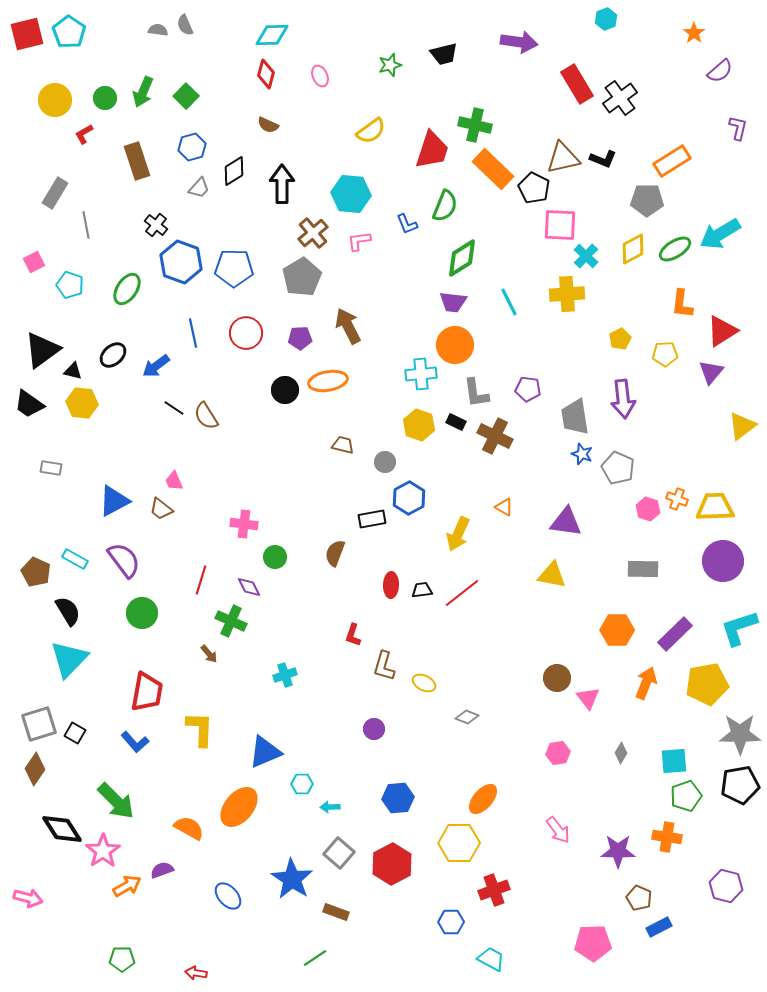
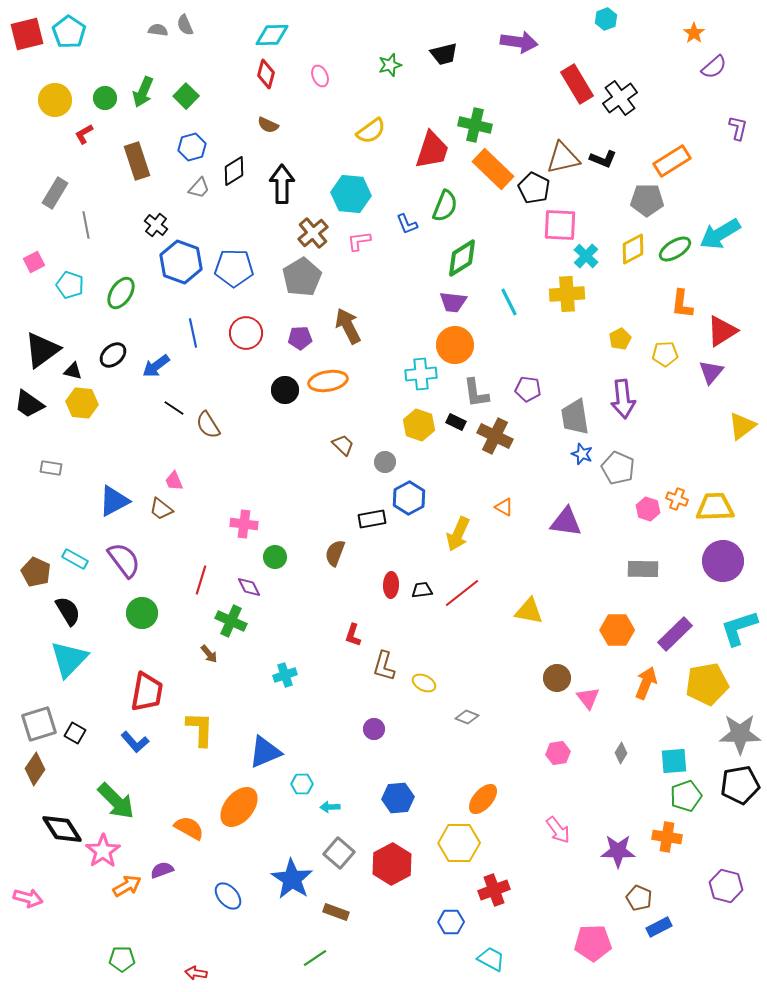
purple semicircle at (720, 71): moved 6 px left, 4 px up
green ellipse at (127, 289): moved 6 px left, 4 px down
brown semicircle at (206, 416): moved 2 px right, 9 px down
brown trapezoid at (343, 445): rotated 30 degrees clockwise
yellow triangle at (552, 575): moved 23 px left, 36 px down
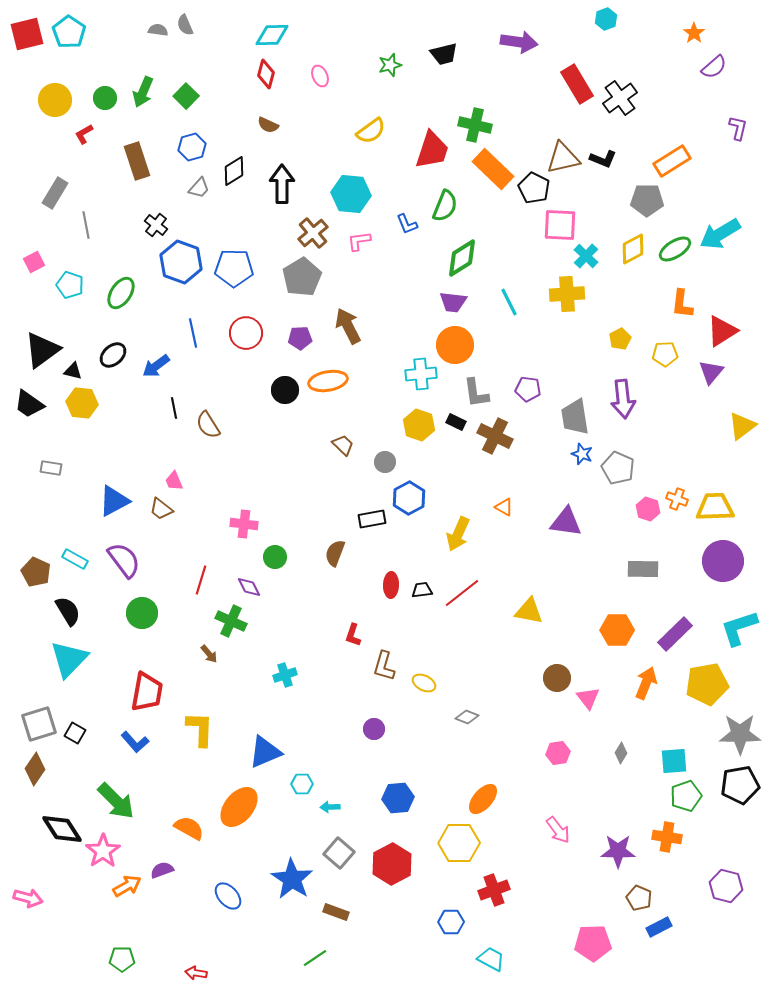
black line at (174, 408): rotated 45 degrees clockwise
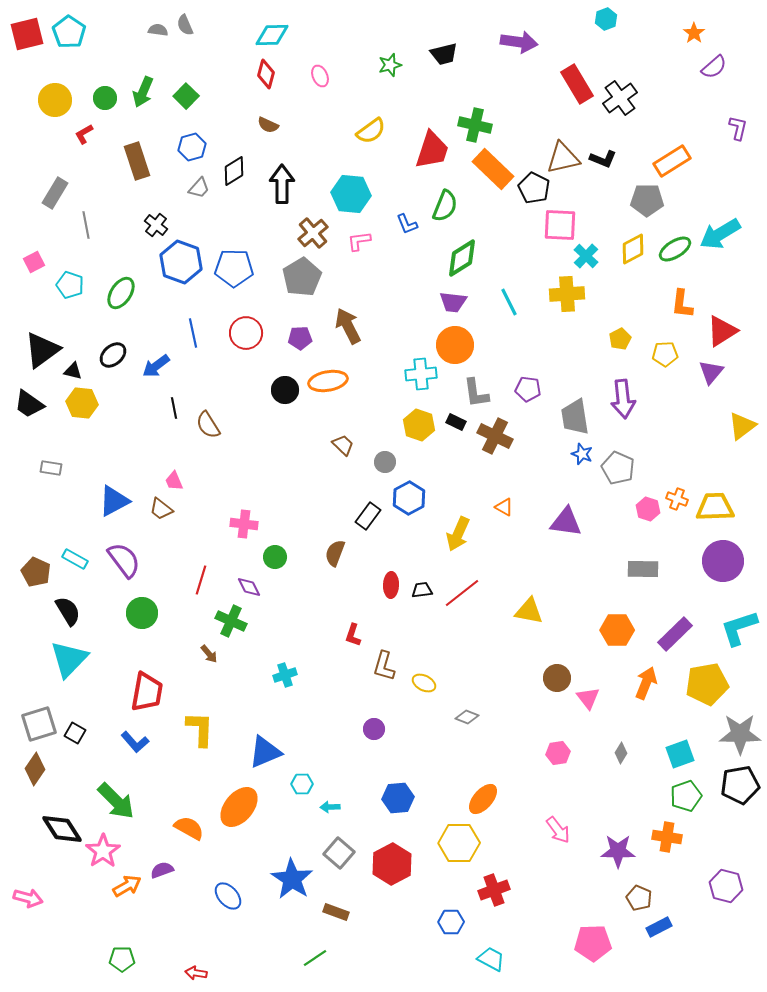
black rectangle at (372, 519): moved 4 px left, 3 px up; rotated 44 degrees counterclockwise
cyan square at (674, 761): moved 6 px right, 7 px up; rotated 16 degrees counterclockwise
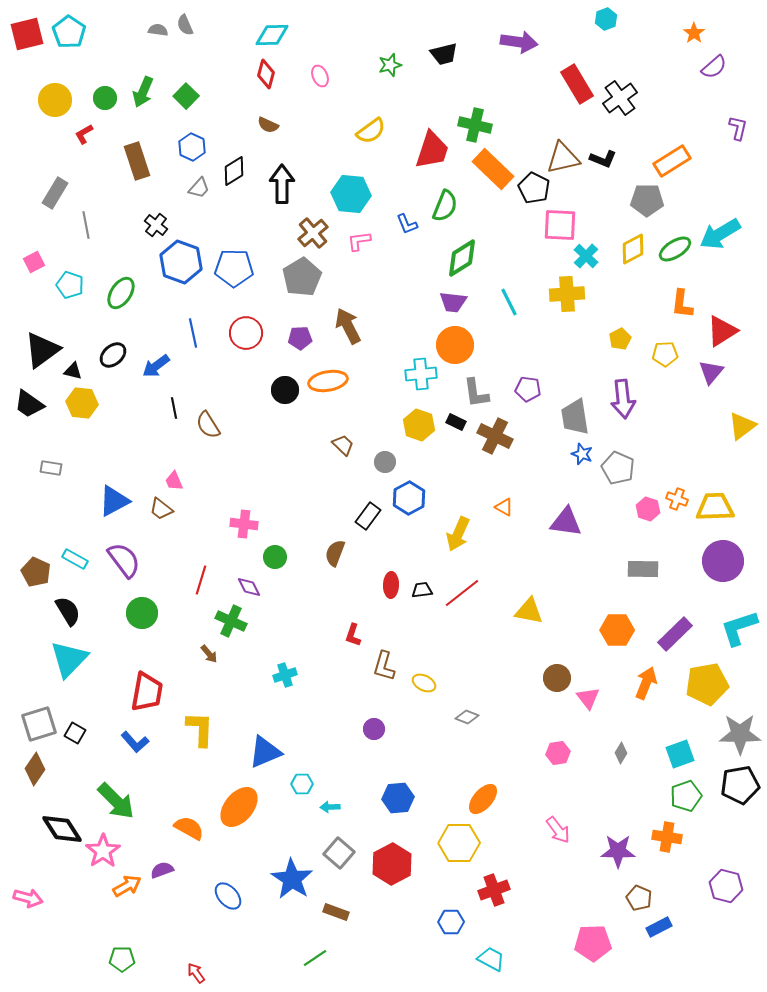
blue hexagon at (192, 147): rotated 20 degrees counterclockwise
red arrow at (196, 973): rotated 45 degrees clockwise
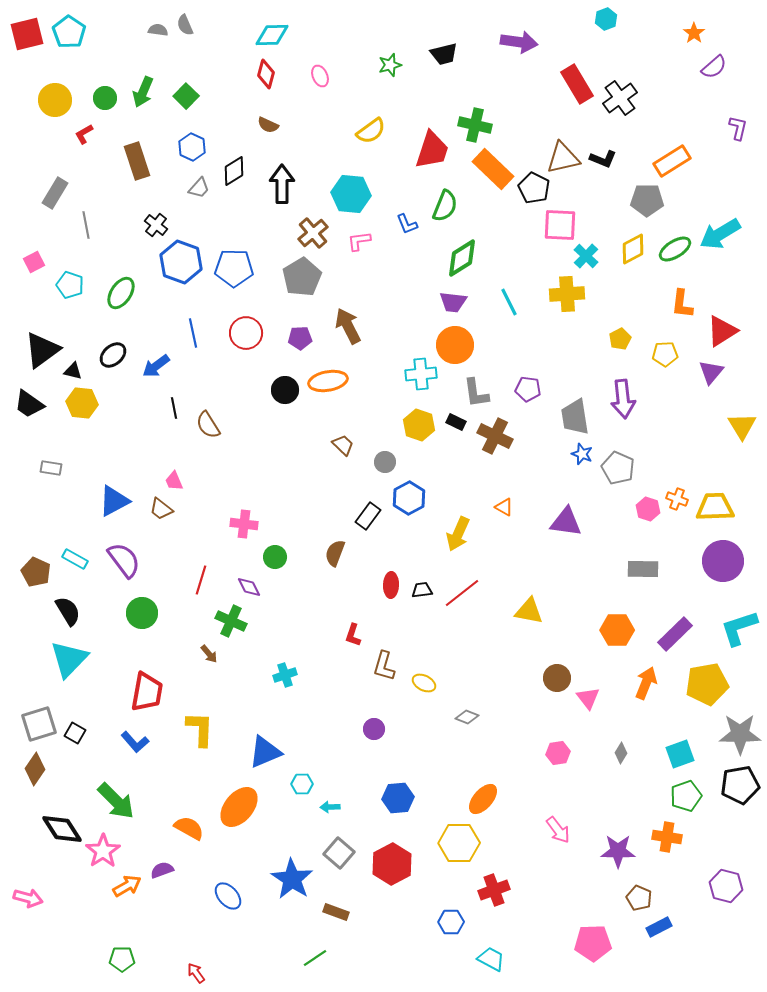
yellow triangle at (742, 426): rotated 24 degrees counterclockwise
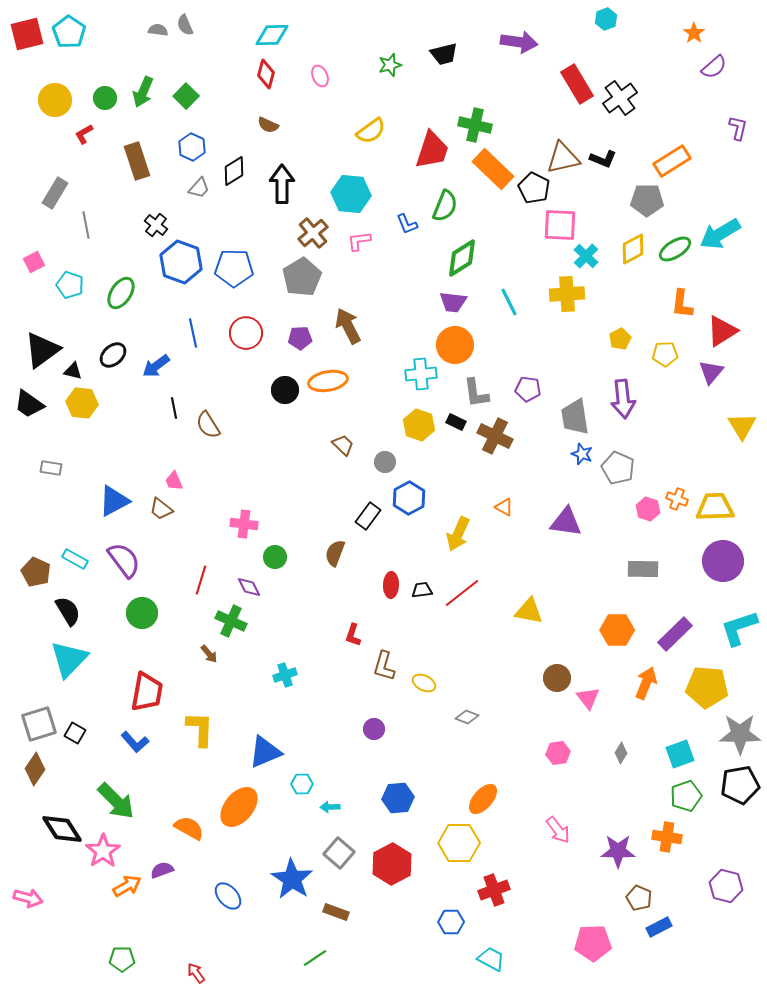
yellow pentagon at (707, 684): moved 3 px down; rotated 15 degrees clockwise
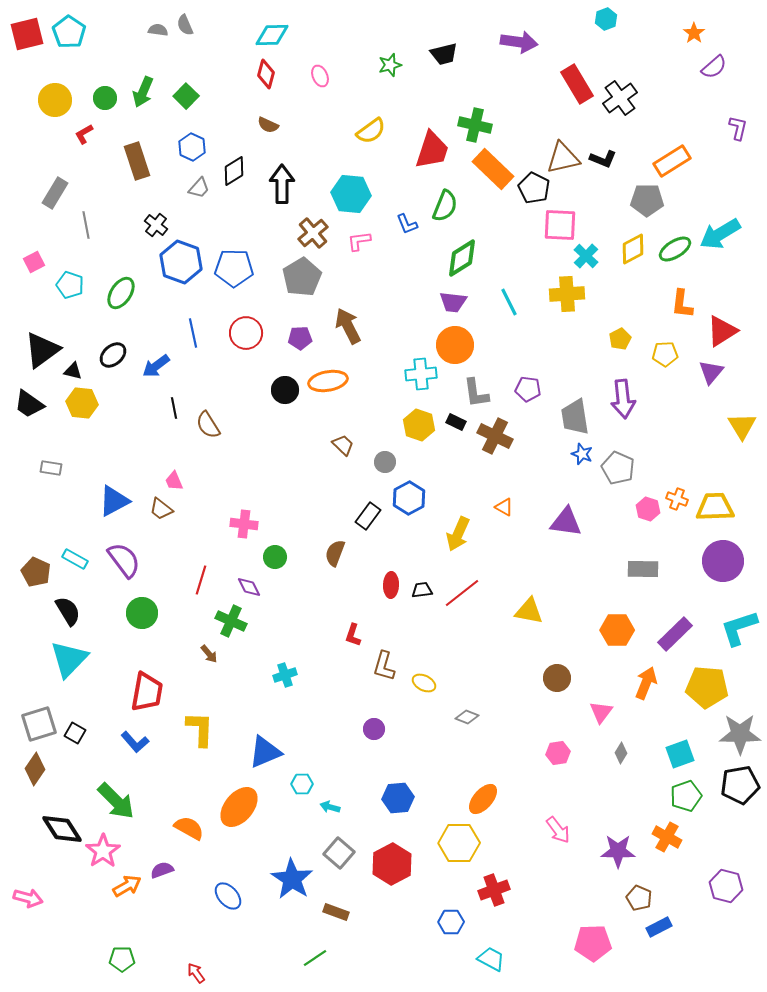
pink triangle at (588, 698): moved 13 px right, 14 px down; rotated 15 degrees clockwise
cyan arrow at (330, 807): rotated 18 degrees clockwise
orange cross at (667, 837): rotated 20 degrees clockwise
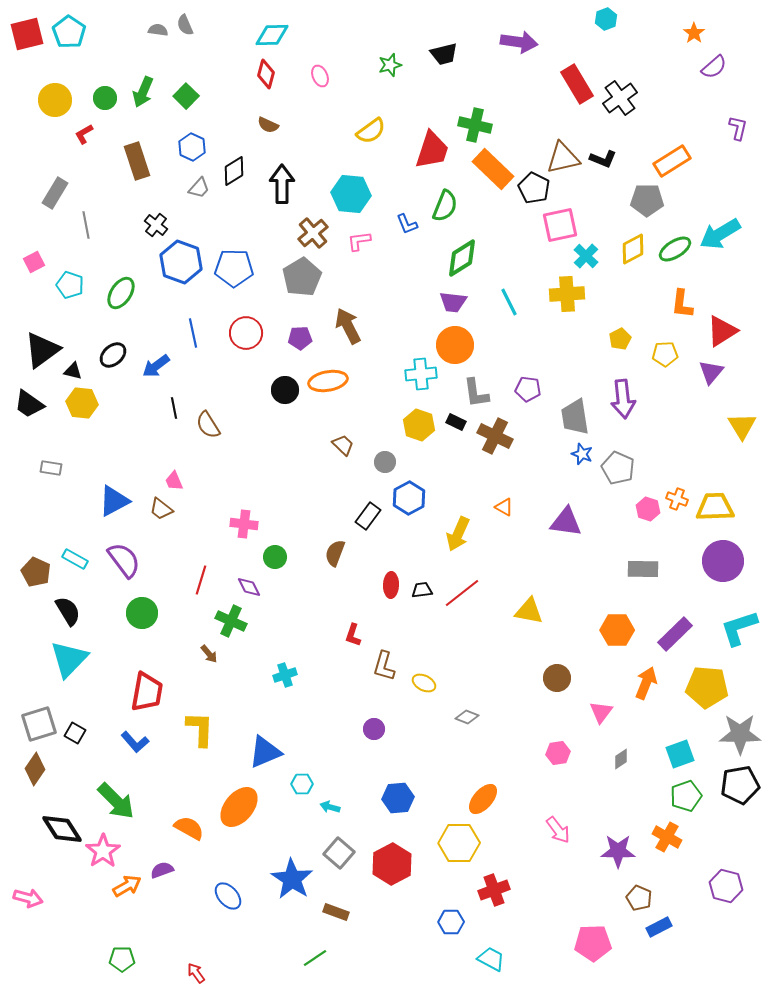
pink square at (560, 225): rotated 15 degrees counterclockwise
gray diamond at (621, 753): moved 6 px down; rotated 25 degrees clockwise
